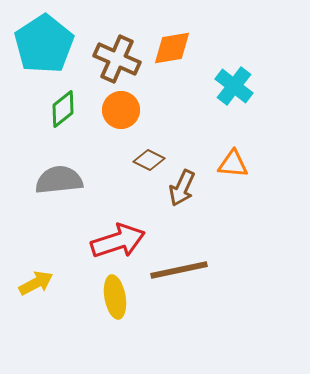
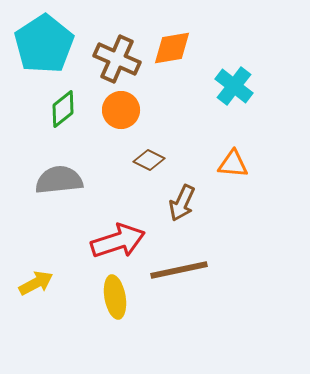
brown arrow: moved 15 px down
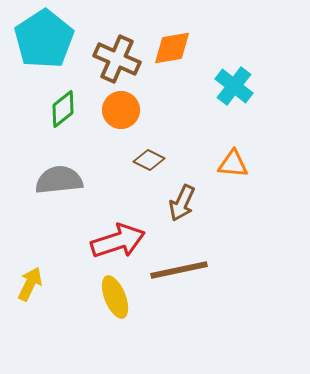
cyan pentagon: moved 5 px up
yellow arrow: moved 6 px left, 1 px down; rotated 36 degrees counterclockwise
yellow ellipse: rotated 12 degrees counterclockwise
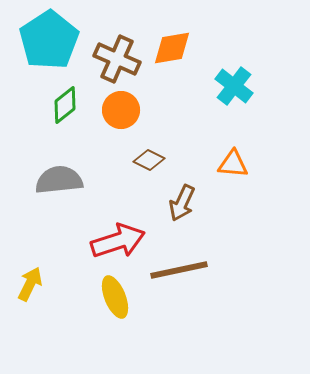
cyan pentagon: moved 5 px right, 1 px down
green diamond: moved 2 px right, 4 px up
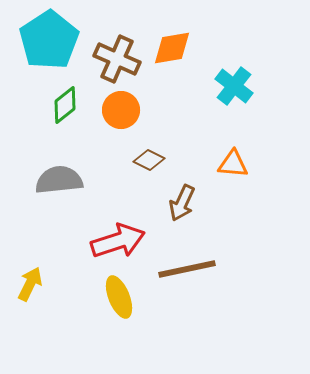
brown line: moved 8 px right, 1 px up
yellow ellipse: moved 4 px right
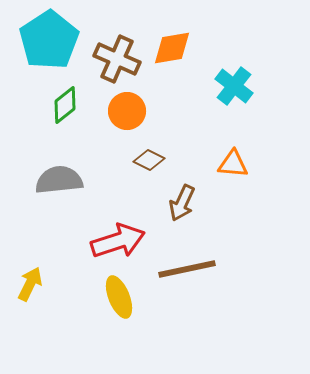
orange circle: moved 6 px right, 1 px down
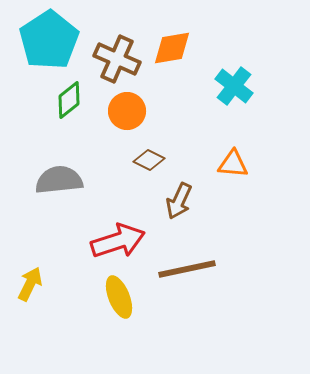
green diamond: moved 4 px right, 5 px up
brown arrow: moved 3 px left, 2 px up
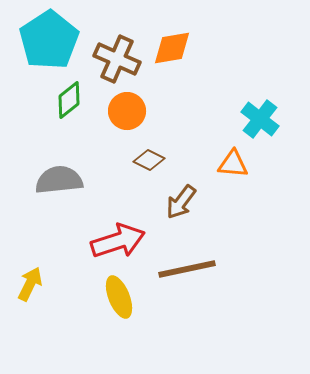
cyan cross: moved 26 px right, 33 px down
brown arrow: moved 2 px right, 1 px down; rotated 12 degrees clockwise
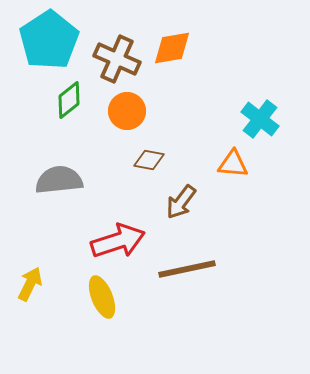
brown diamond: rotated 16 degrees counterclockwise
yellow ellipse: moved 17 px left
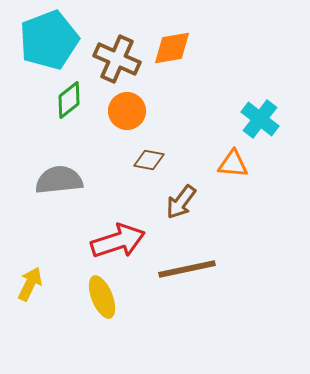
cyan pentagon: rotated 12 degrees clockwise
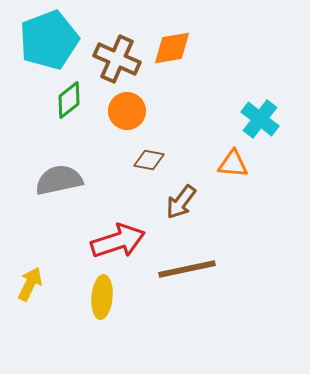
gray semicircle: rotated 6 degrees counterclockwise
yellow ellipse: rotated 27 degrees clockwise
